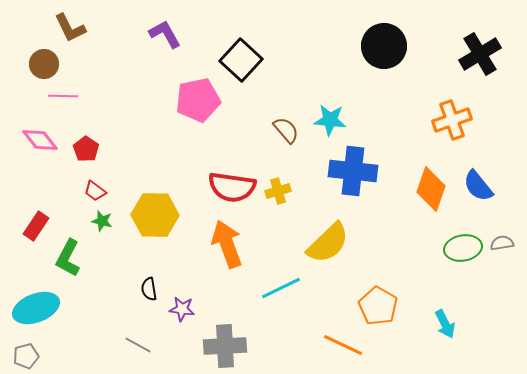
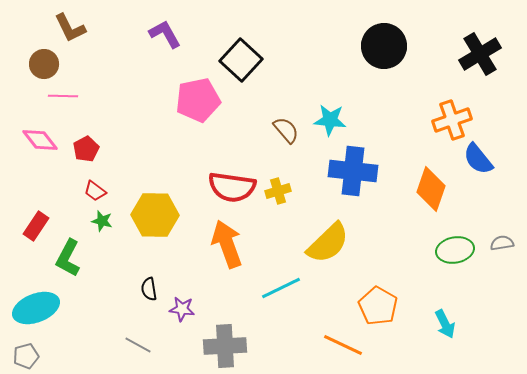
red pentagon: rotated 10 degrees clockwise
blue semicircle: moved 27 px up
green ellipse: moved 8 px left, 2 px down
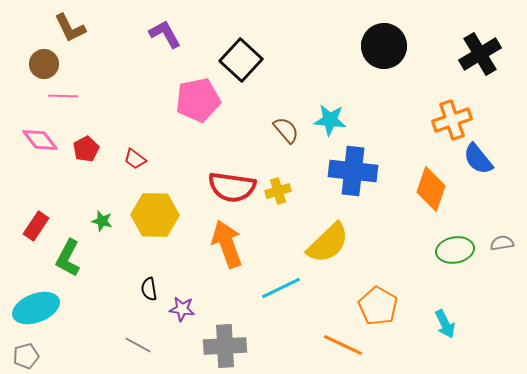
red trapezoid: moved 40 px right, 32 px up
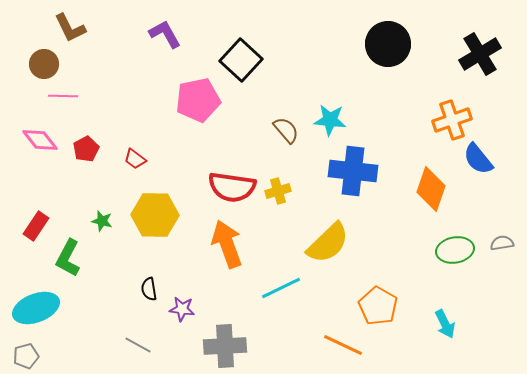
black circle: moved 4 px right, 2 px up
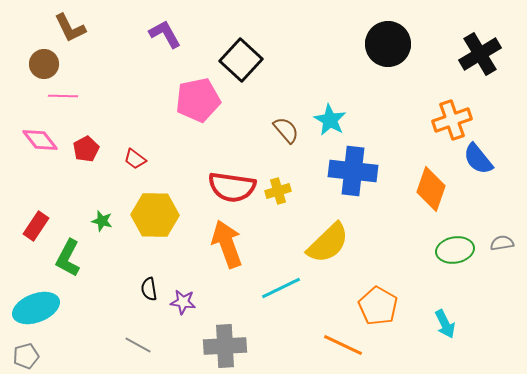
cyan star: rotated 24 degrees clockwise
purple star: moved 1 px right, 7 px up
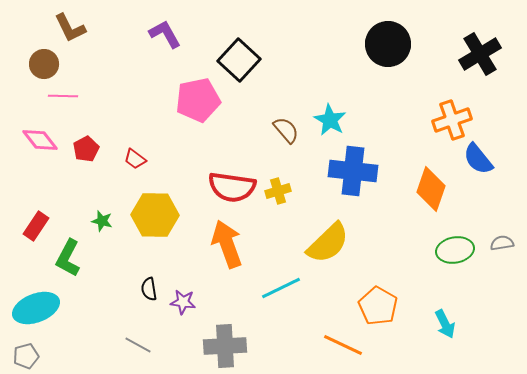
black square: moved 2 px left
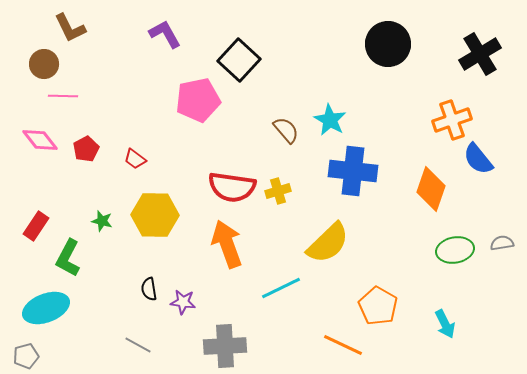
cyan ellipse: moved 10 px right
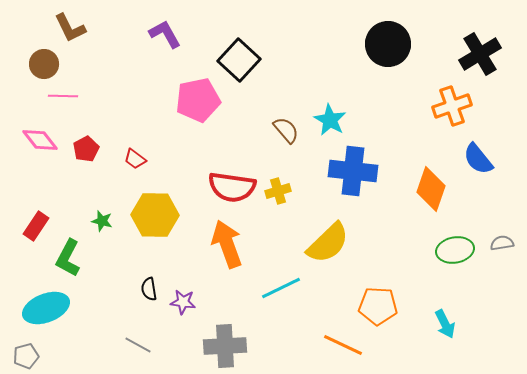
orange cross: moved 14 px up
orange pentagon: rotated 27 degrees counterclockwise
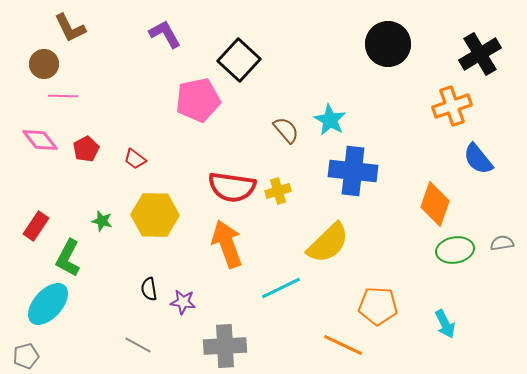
orange diamond: moved 4 px right, 15 px down
cyan ellipse: moved 2 px right, 4 px up; rotated 27 degrees counterclockwise
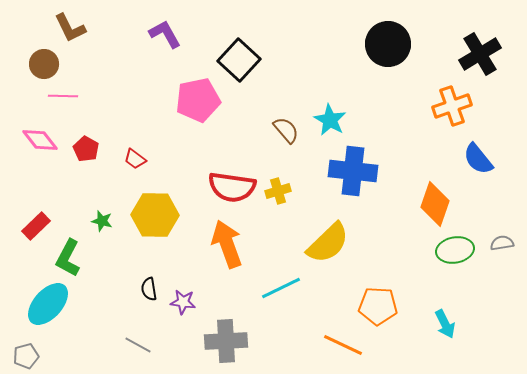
red pentagon: rotated 15 degrees counterclockwise
red rectangle: rotated 12 degrees clockwise
gray cross: moved 1 px right, 5 px up
